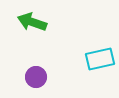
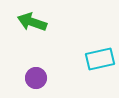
purple circle: moved 1 px down
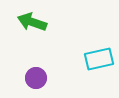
cyan rectangle: moved 1 px left
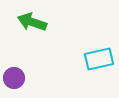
purple circle: moved 22 px left
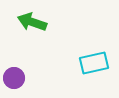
cyan rectangle: moved 5 px left, 4 px down
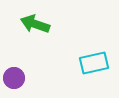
green arrow: moved 3 px right, 2 px down
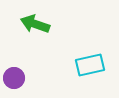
cyan rectangle: moved 4 px left, 2 px down
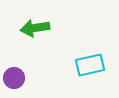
green arrow: moved 4 px down; rotated 28 degrees counterclockwise
